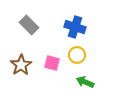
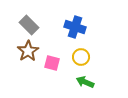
yellow circle: moved 4 px right, 2 px down
brown star: moved 7 px right, 14 px up
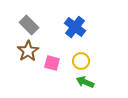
blue cross: rotated 20 degrees clockwise
yellow circle: moved 4 px down
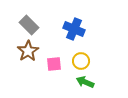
blue cross: moved 1 px left, 2 px down; rotated 15 degrees counterclockwise
pink square: moved 2 px right, 1 px down; rotated 21 degrees counterclockwise
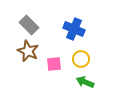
brown star: rotated 15 degrees counterclockwise
yellow circle: moved 2 px up
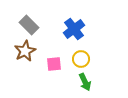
blue cross: rotated 30 degrees clockwise
brown star: moved 3 px left; rotated 20 degrees clockwise
green arrow: rotated 138 degrees counterclockwise
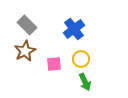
gray rectangle: moved 2 px left
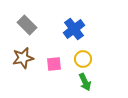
brown star: moved 2 px left, 7 px down; rotated 15 degrees clockwise
yellow circle: moved 2 px right
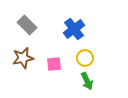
yellow circle: moved 2 px right, 1 px up
green arrow: moved 2 px right, 1 px up
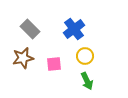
gray rectangle: moved 3 px right, 4 px down
yellow circle: moved 2 px up
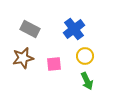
gray rectangle: rotated 18 degrees counterclockwise
